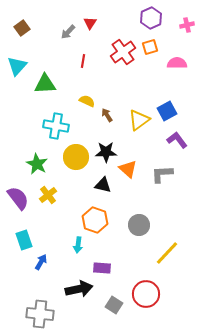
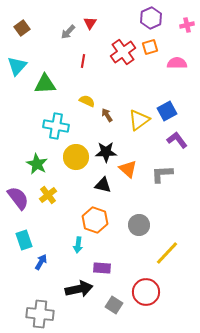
red circle: moved 2 px up
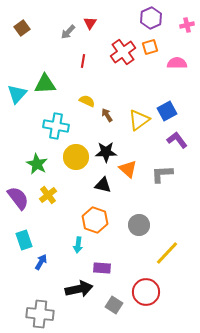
cyan triangle: moved 28 px down
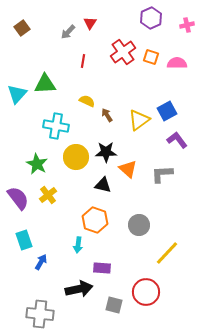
orange square: moved 1 px right, 10 px down; rotated 35 degrees clockwise
gray square: rotated 18 degrees counterclockwise
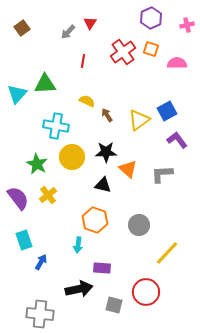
orange square: moved 8 px up
yellow circle: moved 4 px left
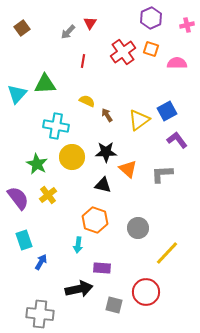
gray circle: moved 1 px left, 3 px down
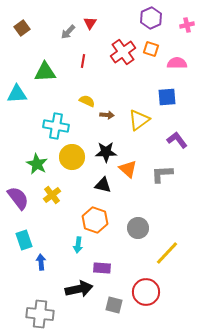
green triangle: moved 12 px up
cyan triangle: rotated 45 degrees clockwise
blue square: moved 14 px up; rotated 24 degrees clockwise
brown arrow: rotated 128 degrees clockwise
yellow cross: moved 4 px right
blue arrow: rotated 35 degrees counterclockwise
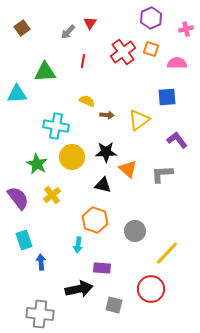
pink cross: moved 1 px left, 4 px down
gray circle: moved 3 px left, 3 px down
red circle: moved 5 px right, 3 px up
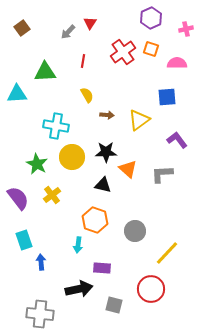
yellow semicircle: moved 6 px up; rotated 35 degrees clockwise
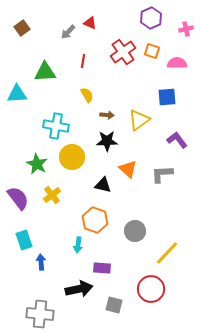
red triangle: rotated 40 degrees counterclockwise
orange square: moved 1 px right, 2 px down
black star: moved 1 px right, 11 px up
